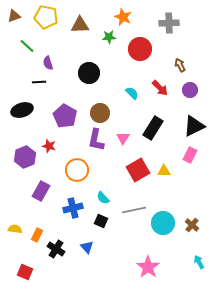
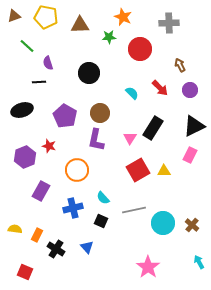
pink triangle at (123, 138): moved 7 px right
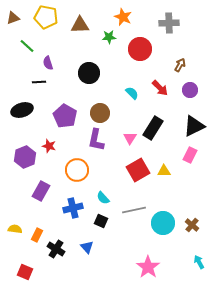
brown triangle at (14, 16): moved 1 px left, 2 px down
brown arrow at (180, 65): rotated 56 degrees clockwise
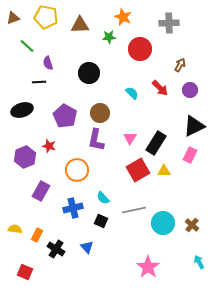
black rectangle at (153, 128): moved 3 px right, 15 px down
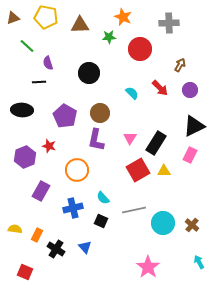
black ellipse at (22, 110): rotated 20 degrees clockwise
blue triangle at (87, 247): moved 2 px left
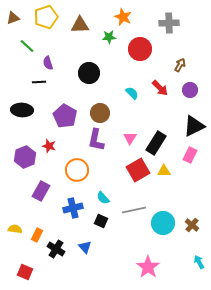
yellow pentagon at (46, 17): rotated 30 degrees counterclockwise
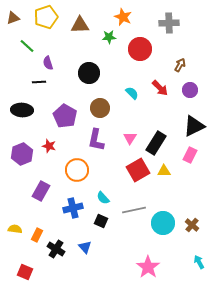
brown circle at (100, 113): moved 5 px up
purple hexagon at (25, 157): moved 3 px left, 3 px up
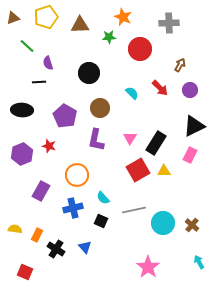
orange circle at (77, 170): moved 5 px down
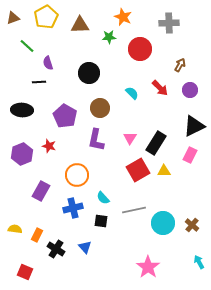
yellow pentagon at (46, 17): rotated 10 degrees counterclockwise
black square at (101, 221): rotated 16 degrees counterclockwise
